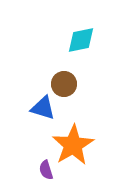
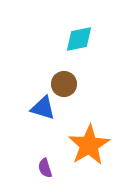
cyan diamond: moved 2 px left, 1 px up
orange star: moved 16 px right
purple semicircle: moved 1 px left, 2 px up
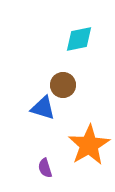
brown circle: moved 1 px left, 1 px down
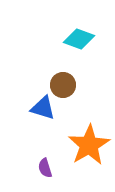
cyan diamond: rotated 32 degrees clockwise
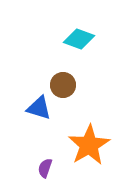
blue triangle: moved 4 px left
purple semicircle: rotated 36 degrees clockwise
